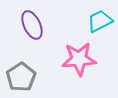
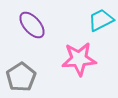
cyan trapezoid: moved 1 px right, 1 px up
purple ellipse: rotated 16 degrees counterclockwise
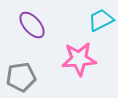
gray pentagon: rotated 24 degrees clockwise
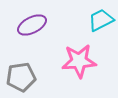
purple ellipse: rotated 76 degrees counterclockwise
pink star: moved 2 px down
